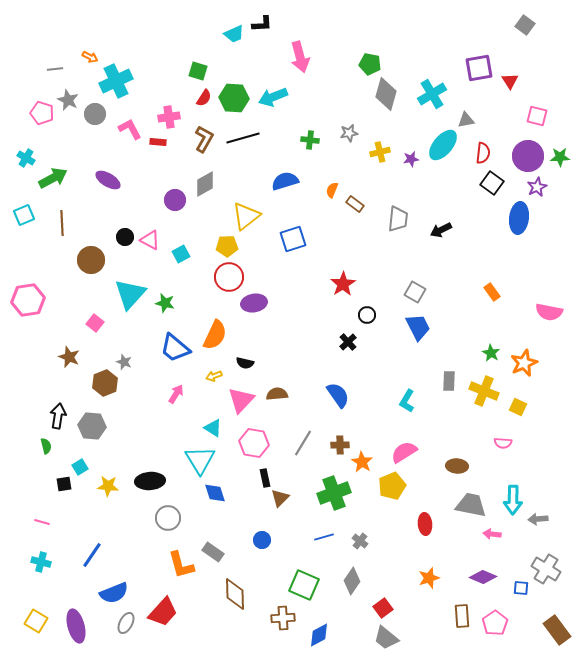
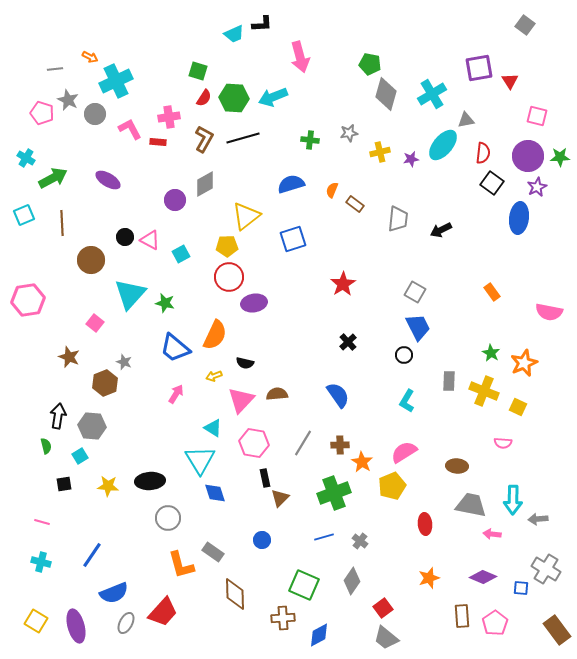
blue semicircle at (285, 181): moved 6 px right, 3 px down
black circle at (367, 315): moved 37 px right, 40 px down
cyan square at (80, 467): moved 11 px up
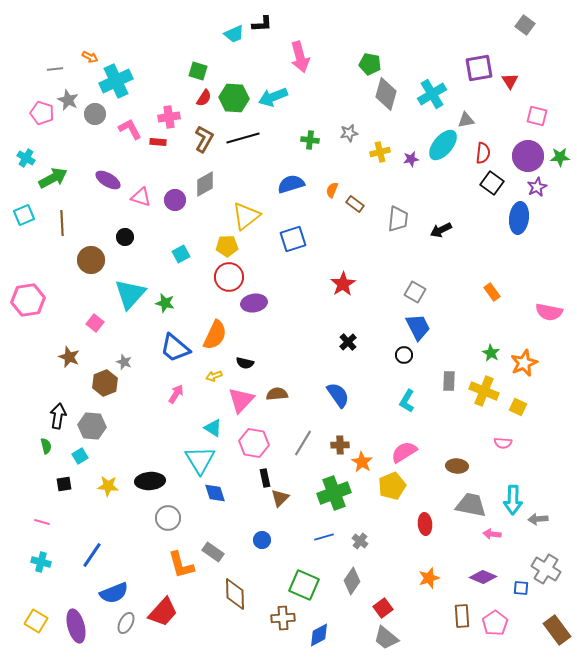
pink triangle at (150, 240): moved 9 px left, 43 px up; rotated 10 degrees counterclockwise
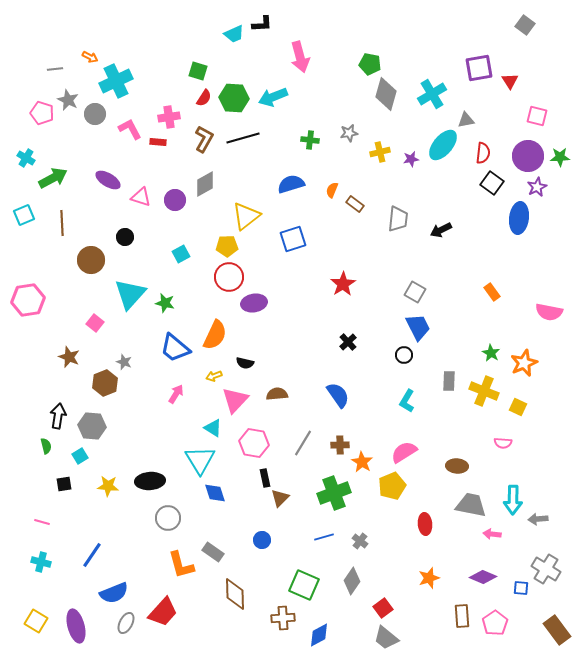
pink triangle at (241, 400): moved 6 px left
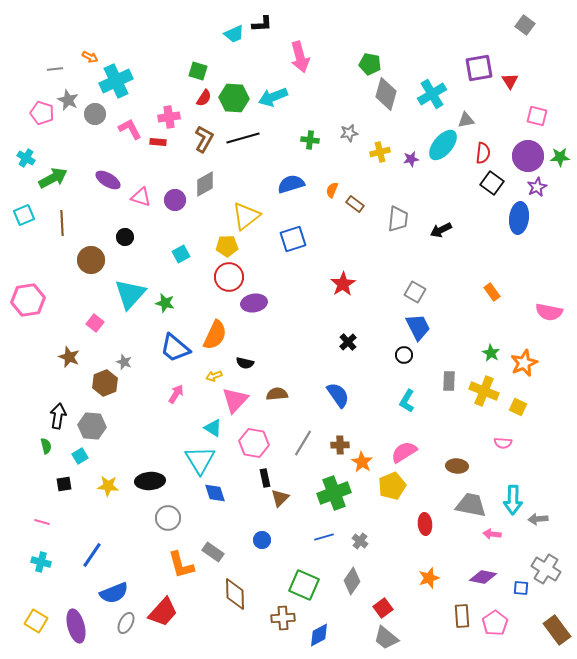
purple diamond at (483, 577): rotated 12 degrees counterclockwise
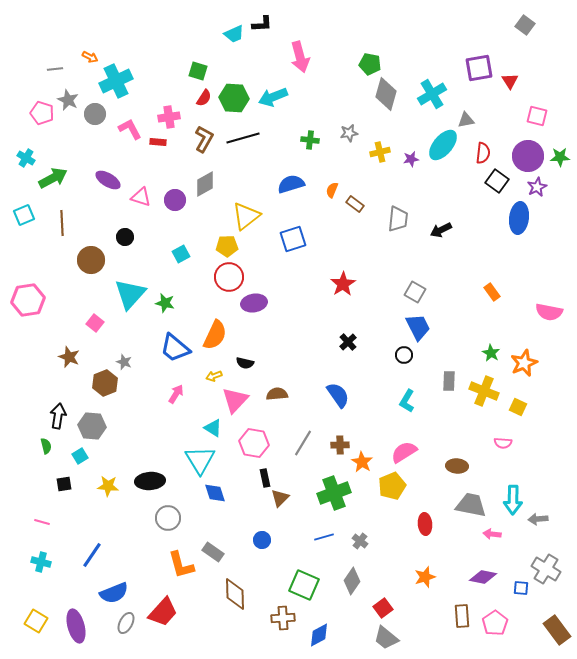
black square at (492, 183): moved 5 px right, 2 px up
orange star at (429, 578): moved 4 px left, 1 px up
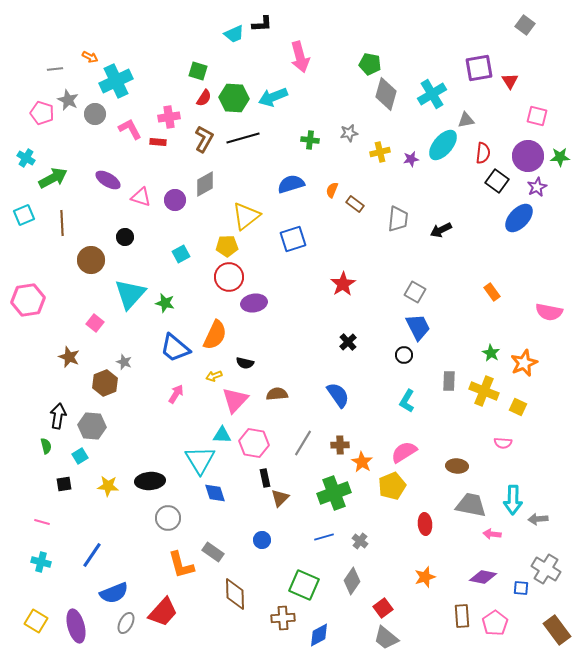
blue ellipse at (519, 218): rotated 36 degrees clockwise
cyan triangle at (213, 428): moved 9 px right, 7 px down; rotated 30 degrees counterclockwise
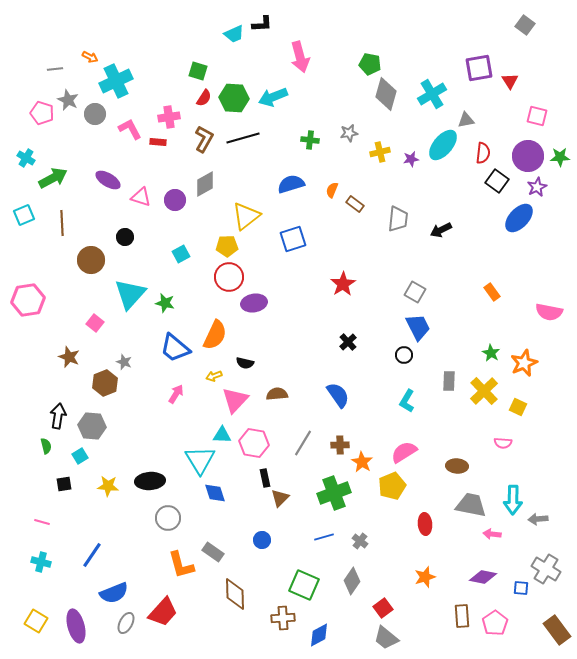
yellow cross at (484, 391): rotated 24 degrees clockwise
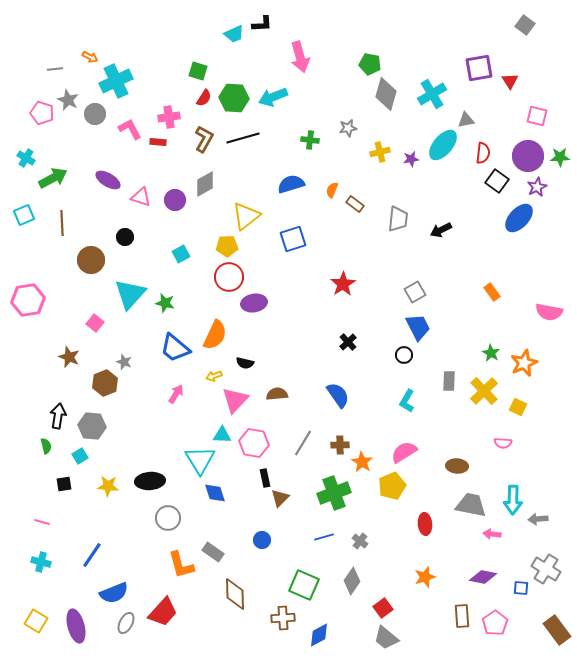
gray star at (349, 133): moved 1 px left, 5 px up
gray square at (415, 292): rotated 30 degrees clockwise
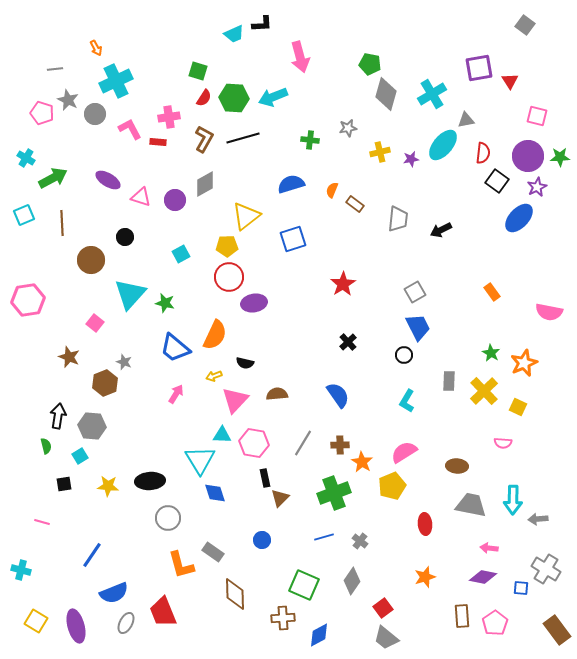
orange arrow at (90, 57): moved 6 px right, 9 px up; rotated 35 degrees clockwise
pink arrow at (492, 534): moved 3 px left, 14 px down
cyan cross at (41, 562): moved 20 px left, 8 px down
red trapezoid at (163, 612): rotated 116 degrees clockwise
